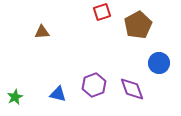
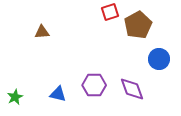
red square: moved 8 px right
blue circle: moved 4 px up
purple hexagon: rotated 20 degrees clockwise
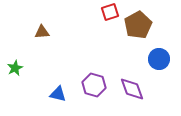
purple hexagon: rotated 15 degrees clockwise
green star: moved 29 px up
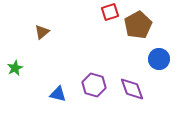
brown triangle: rotated 35 degrees counterclockwise
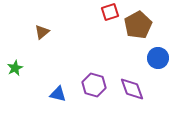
blue circle: moved 1 px left, 1 px up
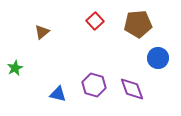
red square: moved 15 px left, 9 px down; rotated 24 degrees counterclockwise
brown pentagon: moved 1 px up; rotated 24 degrees clockwise
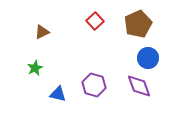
brown pentagon: rotated 20 degrees counterclockwise
brown triangle: rotated 14 degrees clockwise
blue circle: moved 10 px left
green star: moved 20 px right
purple diamond: moved 7 px right, 3 px up
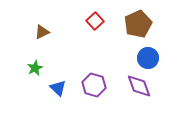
blue triangle: moved 6 px up; rotated 30 degrees clockwise
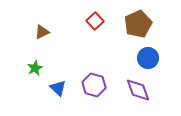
purple diamond: moved 1 px left, 4 px down
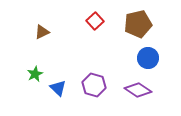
brown pentagon: rotated 12 degrees clockwise
green star: moved 6 px down
purple diamond: rotated 36 degrees counterclockwise
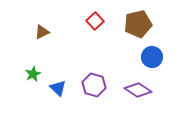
blue circle: moved 4 px right, 1 px up
green star: moved 2 px left
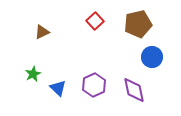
purple hexagon: rotated 20 degrees clockwise
purple diamond: moved 4 px left; rotated 44 degrees clockwise
